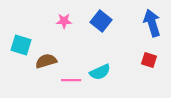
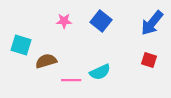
blue arrow: rotated 124 degrees counterclockwise
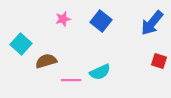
pink star: moved 1 px left, 2 px up; rotated 14 degrees counterclockwise
cyan square: moved 1 px up; rotated 25 degrees clockwise
red square: moved 10 px right, 1 px down
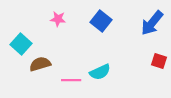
pink star: moved 5 px left; rotated 21 degrees clockwise
brown semicircle: moved 6 px left, 3 px down
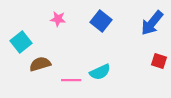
cyan square: moved 2 px up; rotated 10 degrees clockwise
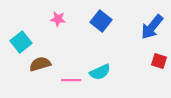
blue arrow: moved 4 px down
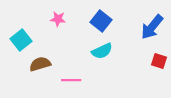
cyan square: moved 2 px up
cyan semicircle: moved 2 px right, 21 px up
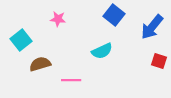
blue square: moved 13 px right, 6 px up
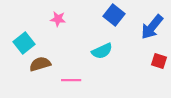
cyan square: moved 3 px right, 3 px down
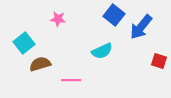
blue arrow: moved 11 px left
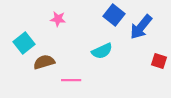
brown semicircle: moved 4 px right, 2 px up
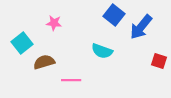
pink star: moved 4 px left, 4 px down
cyan square: moved 2 px left
cyan semicircle: rotated 45 degrees clockwise
